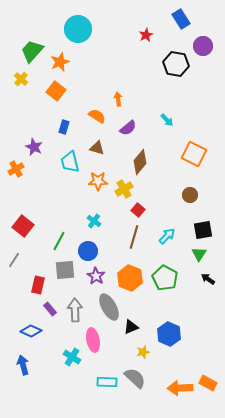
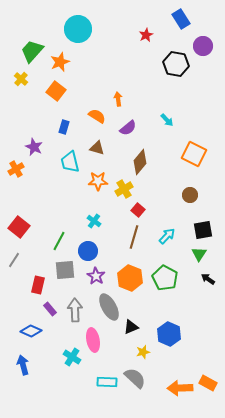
red square at (23, 226): moved 4 px left, 1 px down
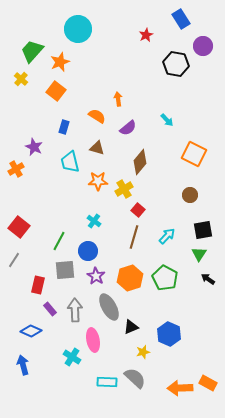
orange hexagon at (130, 278): rotated 20 degrees clockwise
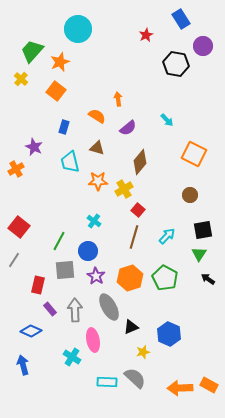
orange rectangle at (208, 383): moved 1 px right, 2 px down
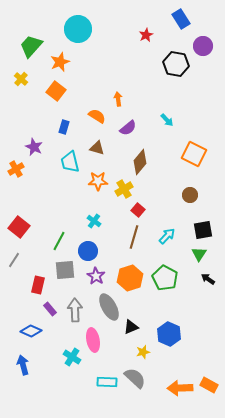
green trapezoid at (32, 51): moved 1 px left, 5 px up
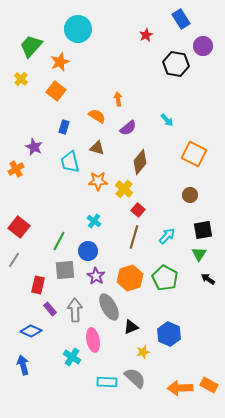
yellow cross at (124, 189): rotated 18 degrees counterclockwise
